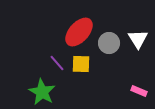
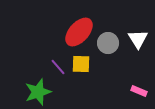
gray circle: moved 1 px left
purple line: moved 1 px right, 4 px down
green star: moved 4 px left; rotated 24 degrees clockwise
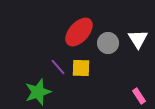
yellow square: moved 4 px down
pink rectangle: moved 5 px down; rotated 35 degrees clockwise
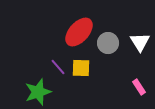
white triangle: moved 2 px right, 3 px down
pink rectangle: moved 9 px up
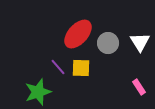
red ellipse: moved 1 px left, 2 px down
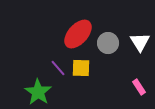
purple line: moved 1 px down
green star: rotated 20 degrees counterclockwise
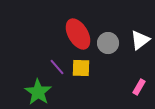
red ellipse: rotated 72 degrees counterclockwise
white triangle: moved 2 px up; rotated 25 degrees clockwise
purple line: moved 1 px left, 1 px up
pink rectangle: rotated 63 degrees clockwise
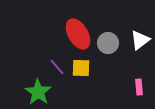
pink rectangle: rotated 35 degrees counterclockwise
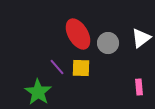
white triangle: moved 1 px right, 2 px up
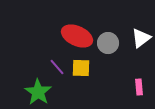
red ellipse: moved 1 px left, 2 px down; rotated 36 degrees counterclockwise
